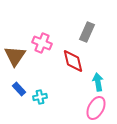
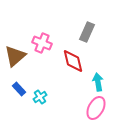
brown triangle: rotated 15 degrees clockwise
cyan cross: rotated 24 degrees counterclockwise
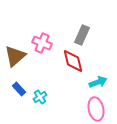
gray rectangle: moved 5 px left, 3 px down
cyan arrow: rotated 78 degrees clockwise
pink ellipse: moved 1 px down; rotated 40 degrees counterclockwise
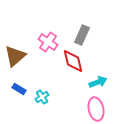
pink cross: moved 6 px right, 1 px up; rotated 12 degrees clockwise
blue rectangle: rotated 16 degrees counterclockwise
cyan cross: moved 2 px right
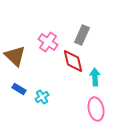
brown triangle: rotated 35 degrees counterclockwise
cyan arrow: moved 3 px left, 5 px up; rotated 72 degrees counterclockwise
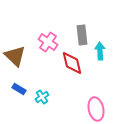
gray rectangle: rotated 30 degrees counterclockwise
red diamond: moved 1 px left, 2 px down
cyan arrow: moved 5 px right, 26 px up
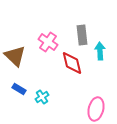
pink ellipse: rotated 25 degrees clockwise
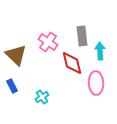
gray rectangle: moved 1 px down
brown triangle: moved 1 px right, 1 px up
blue rectangle: moved 7 px left, 3 px up; rotated 32 degrees clockwise
pink ellipse: moved 26 px up; rotated 15 degrees counterclockwise
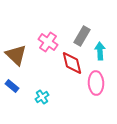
gray rectangle: rotated 36 degrees clockwise
blue rectangle: rotated 24 degrees counterclockwise
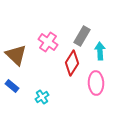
red diamond: rotated 45 degrees clockwise
